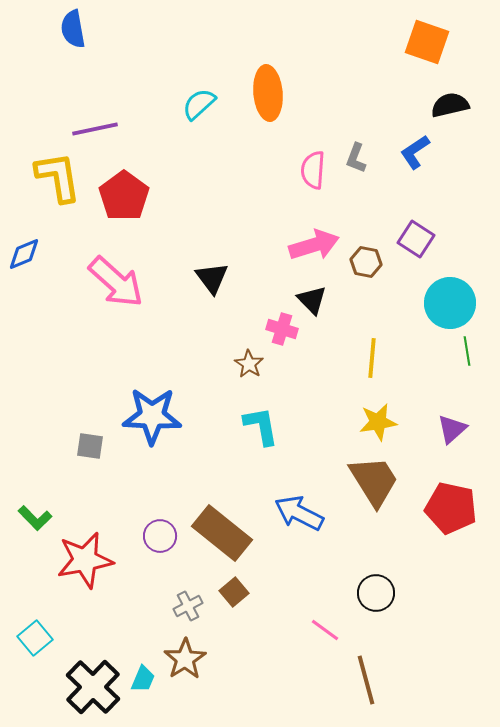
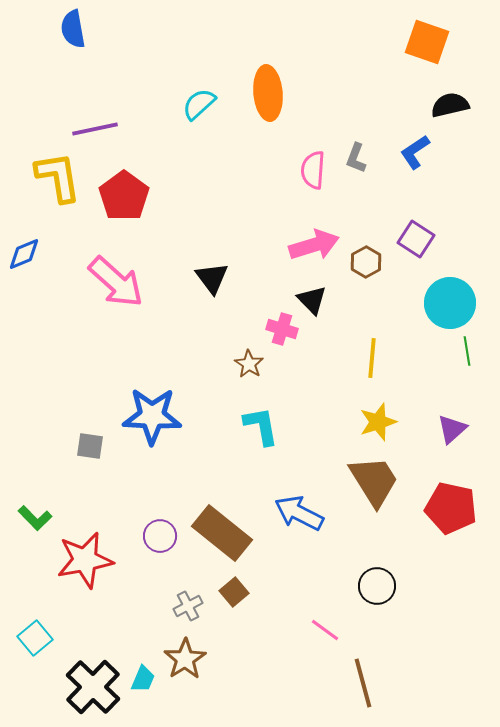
brown hexagon at (366, 262): rotated 20 degrees clockwise
yellow star at (378, 422): rotated 9 degrees counterclockwise
black circle at (376, 593): moved 1 px right, 7 px up
brown line at (366, 680): moved 3 px left, 3 px down
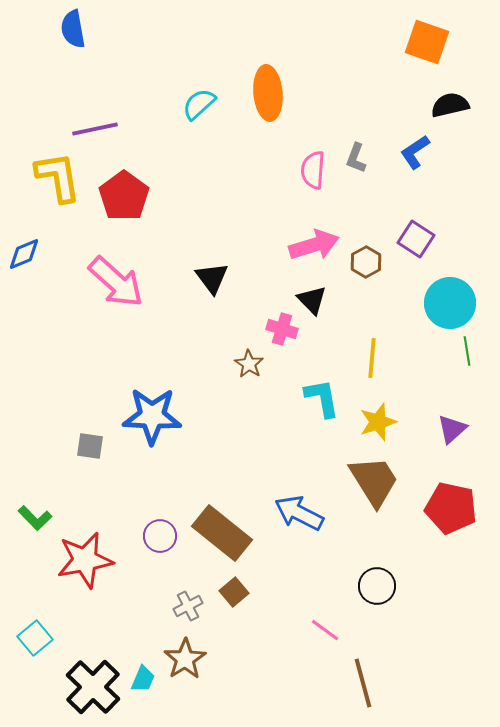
cyan L-shape at (261, 426): moved 61 px right, 28 px up
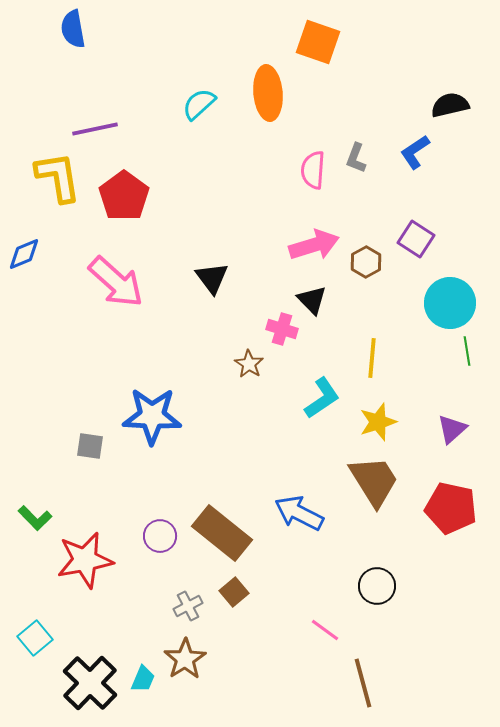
orange square at (427, 42): moved 109 px left
cyan L-shape at (322, 398): rotated 66 degrees clockwise
black cross at (93, 687): moved 3 px left, 4 px up
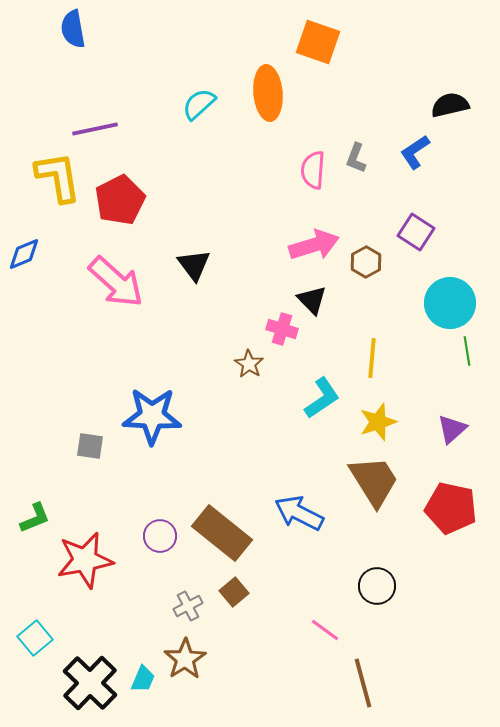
red pentagon at (124, 196): moved 4 px left, 4 px down; rotated 9 degrees clockwise
purple square at (416, 239): moved 7 px up
black triangle at (212, 278): moved 18 px left, 13 px up
green L-shape at (35, 518): rotated 68 degrees counterclockwise
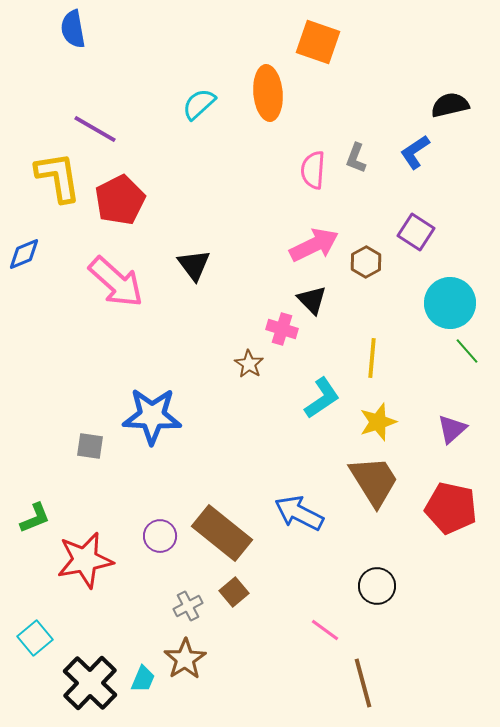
purple line at (95, 129): rotated 42 degrees clockwise
pink arrow at (314, 245): rotated 9 degrees counterclockwise
green line at (467, 351): rotated 32 degrees counterclockwise
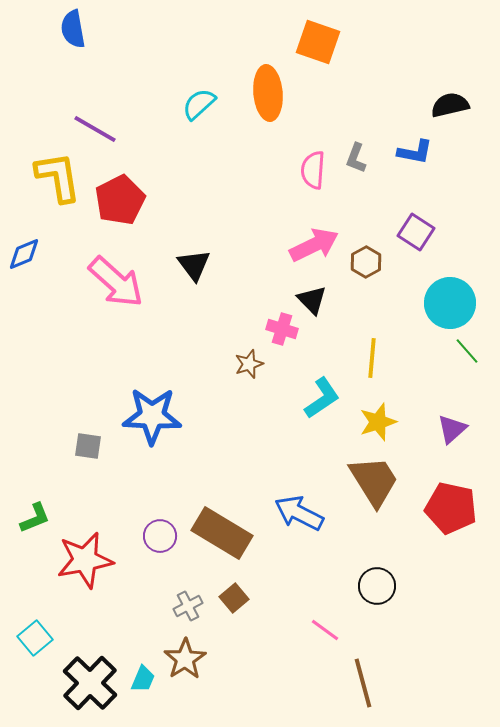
blue L-shape at (415, 152): rotated 135 degrees counterclockwise
brown star at (249, 364): rotated 20 degrees clockwise
gray square at (90, 446): moved 2 px left
brown rectangle at (222, 533): rotated 8 degrees counterclockwise
brown square at (234, 592): moved 6 px down
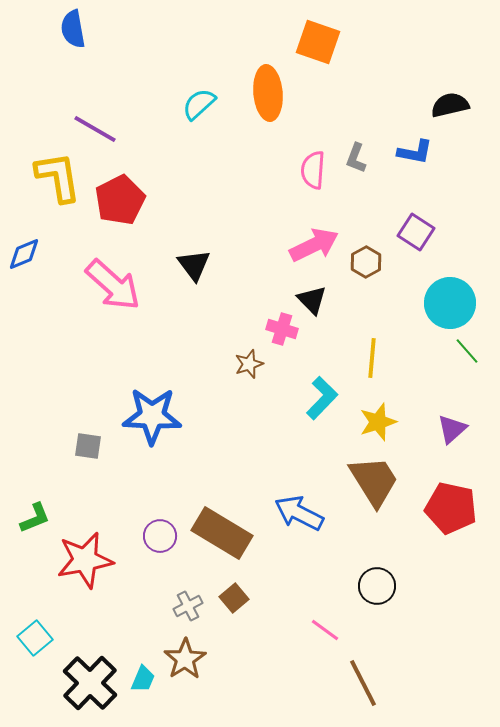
pink arrow at (116, 282): moved 3 px left, 3 px down
cyan L-shape at (322, 398): rotated 12 degrees counterclockwise
brown line at (363, 683): rotated 12 degrees counterclockwise
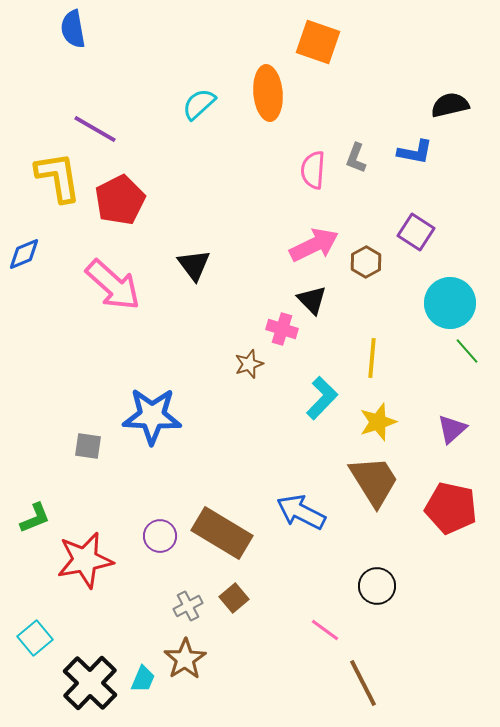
blue arrow at (299, 513): moved 2 px right, 1 px up
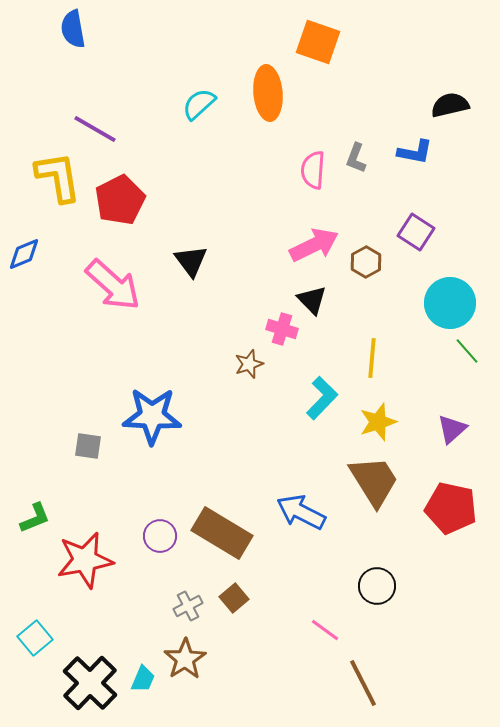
black triangle at (194, 265): moved 3 px left, 4 px up
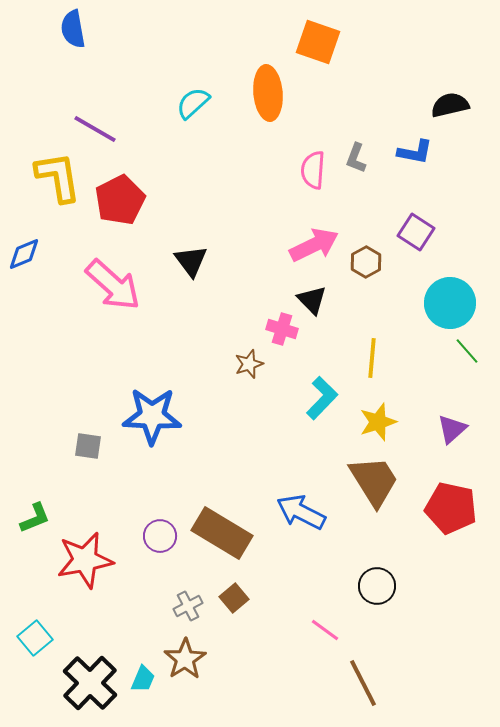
cyan semicircle at (199, 104): moved 6 px left, 1 px up
